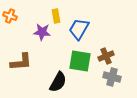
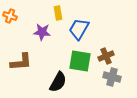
yellow rectangle: moved 2 px right, 3 px up
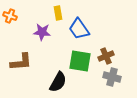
blue trapezoid: rotated 65 degrees counterclockwise
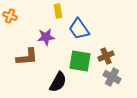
yellow rectangle: moved 2 px up
purple star: moved 4 px right, 5 px down; rotated 12 degrees counterclockwise
brown L-shape: moved 6 px right, 5 px up
gray cross: rotated 12 degrees clockwise
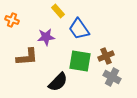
yellow rectangle: rotated 32 degrees counterclockwise
orange cross: moved 2 px right, 4 px down
black semicircle: rotated 15 degrees clockwise
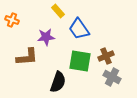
black semicircle: rotated 25 degrees counterclockwise
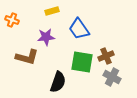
yellow rectangle: moved 6 px left; rotated 64 degrees counterclockwise
brown L-shape: rotated 20 degrees clockwise
green square: moved 2 px right, 1 px down
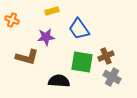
black semicircle: moved 1 px right, 1 px up; rotated 105 degrees counterclockwise
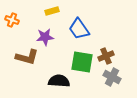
purple star: moved 1 px left
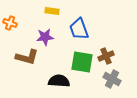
yellow rectangle: rotated 24 degrees clockwise
orange cross: moved 2 px left, 3 px down
blue trapezoid: rotated 15 degrees clockwise
gray cross: moved 2 px down
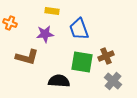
purple star: moved 3 px up
gray cross: moved 1 px right, 2 px down; rotated 12 degrees clockwise
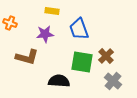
brown cross: rotated 21 degrees counterclockwise
